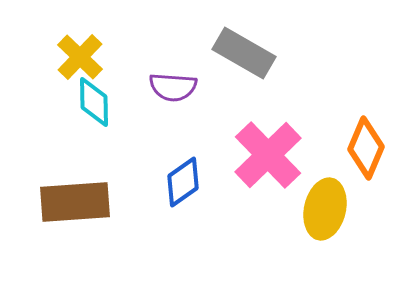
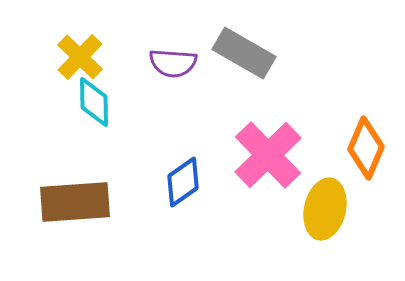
purple semicircle: moved 24 px up
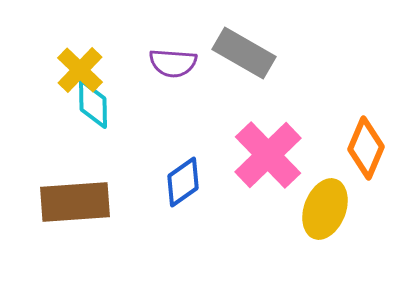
yellow cross: moved 13 px down
cyan diamond: moved 1 px left, 2 px down
yellow ellipse: rotated 8 degrees clockwise
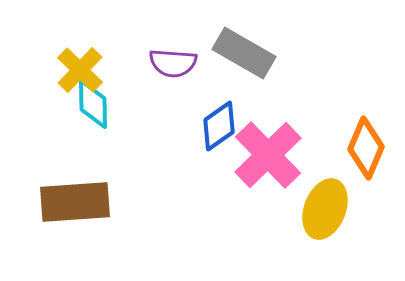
blue diamond: moved 36 px right, 56 px up
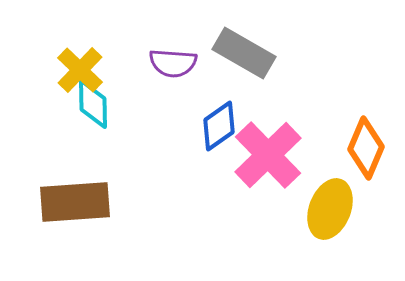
yellow ellipse: moved 5 px right
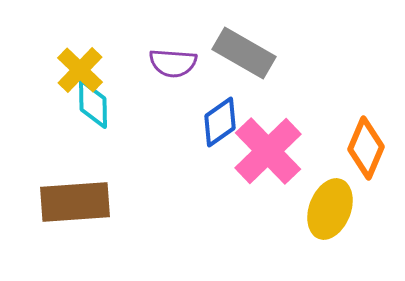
blue diamond: moved 1 px right, 4 px up
pink cross: moved 4 px up
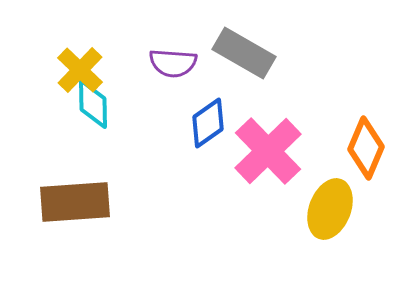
blue diamond: moved 12 px left, 1 px down
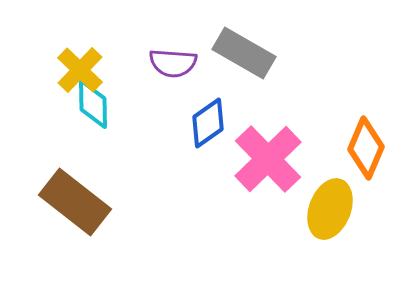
pink cross: moved 8 px down
brown rectangle: rotated 42 degrees clockwise
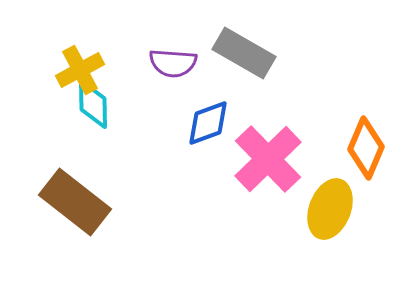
yellow cross: rotated 18 degrees clockwise
blue diamond: rotated 15 degrees clockwise
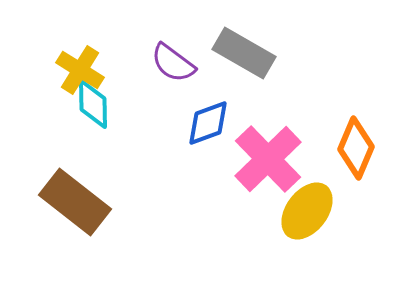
purple semicircle: rotated 33 degrees clockwise
yellow cross: rotated 30 degrees counterclockwise
orange diamond: moved 10 px left
yellow ellipse: moved 23 px left, 2 px down; rotated 16 degrees clockwise
